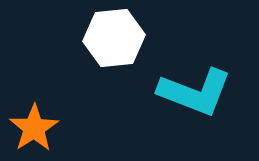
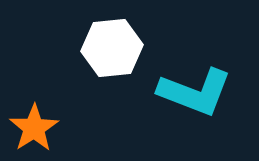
white hexagon: moved 2 px left, 10 px down
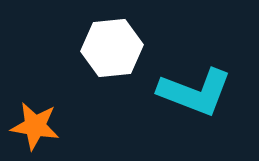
orange star: moved 1 px right, 2 px up; rotated 30 degrees counterclockwise
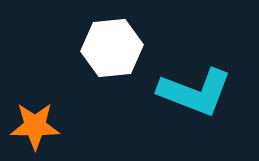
orange star: rotated 9 degrees counterclockwise
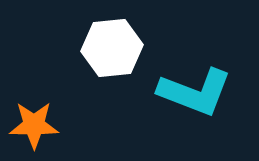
orange star: moved 1 px left, 1 px up
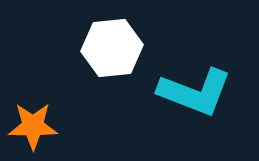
orange star: moved 1 px left, 1 px down
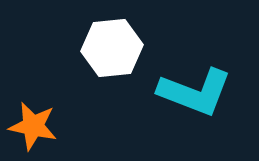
orange star: rotated 12 degrees clockwise
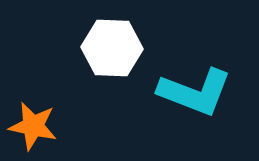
white hexagon: rotated 8 degrees clockwise
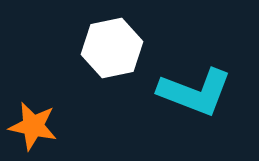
white hexagon: rotated 14 degrees counterclockwise
